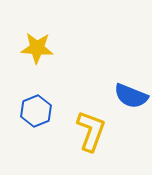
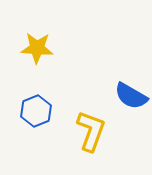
blue semicircle: rotated 8 degrees clockwise
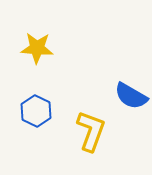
blue hexagon: rotated 12 degrees counterclockwise
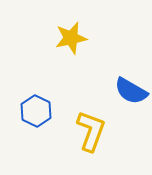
yellow star: moved 34 px right, 10 px up; rotated 16 degrees counterclockwise
blue semicircle: moved 5 px up
